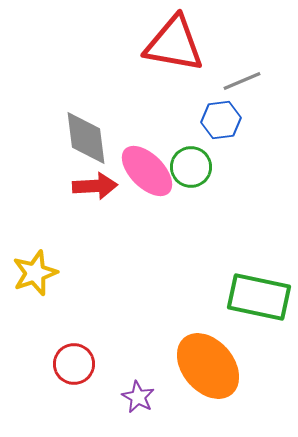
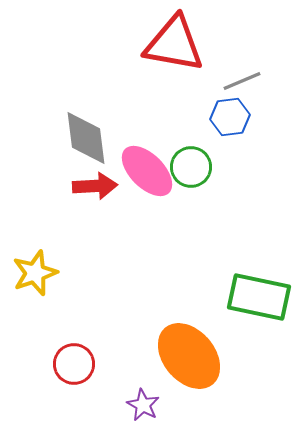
blue hexagon: moved 9 px right, 3 px up
orange ellipse: moved 19 px left, 10 px up
purple star: moved 5 px right, 8 px down
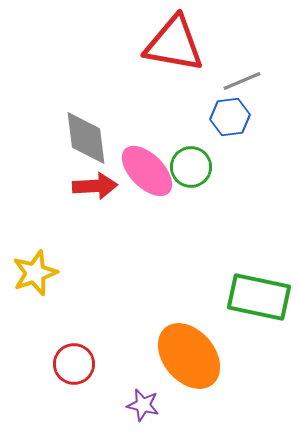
purple star: rotated 16 degrees counterclockwise
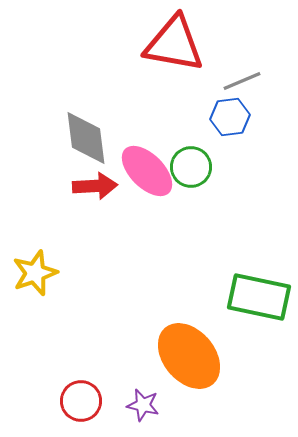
red circle: moved 7 px right, 37 px down
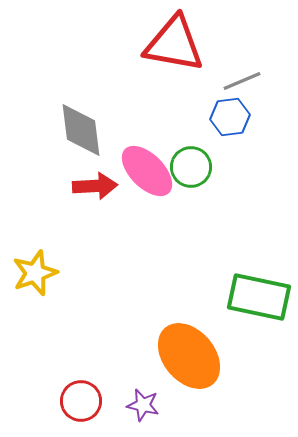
gray diamond: moved 5 px left, 8 px up
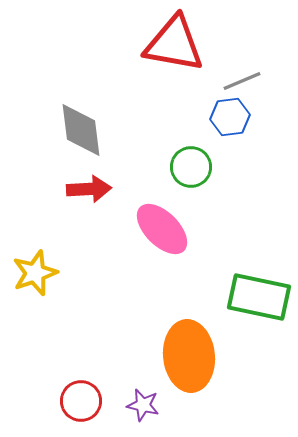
pink ellipse: moved 15 px right, 58 px down
red arrow: moved 6 px left, 3 px down
orange ellipse: rotated 34 degrees clockwise
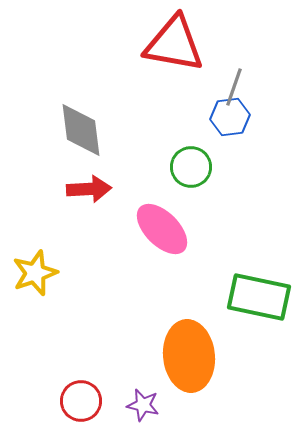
gray line: moved 8 px left, 6 px down; rotated 48 degrees counterclockwise
